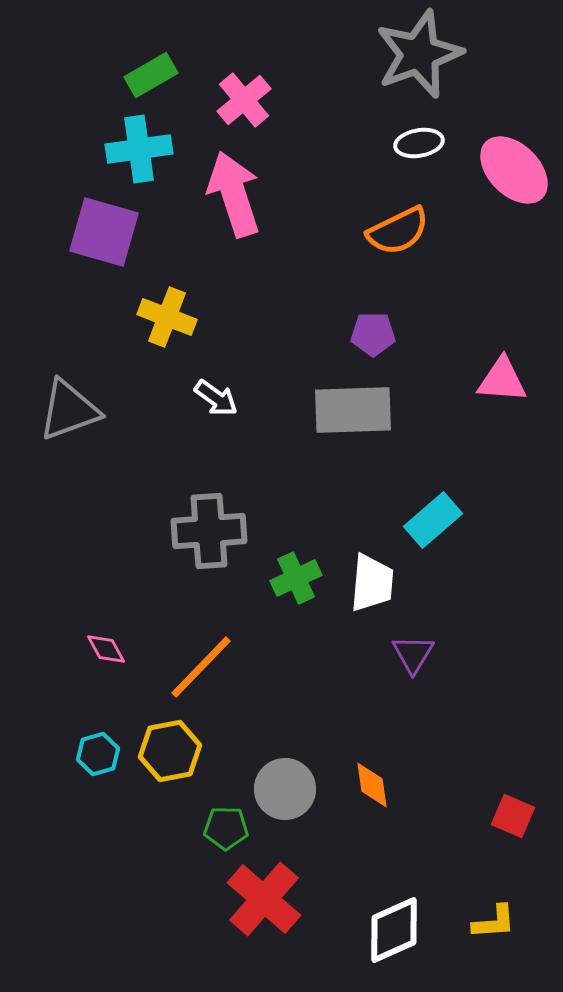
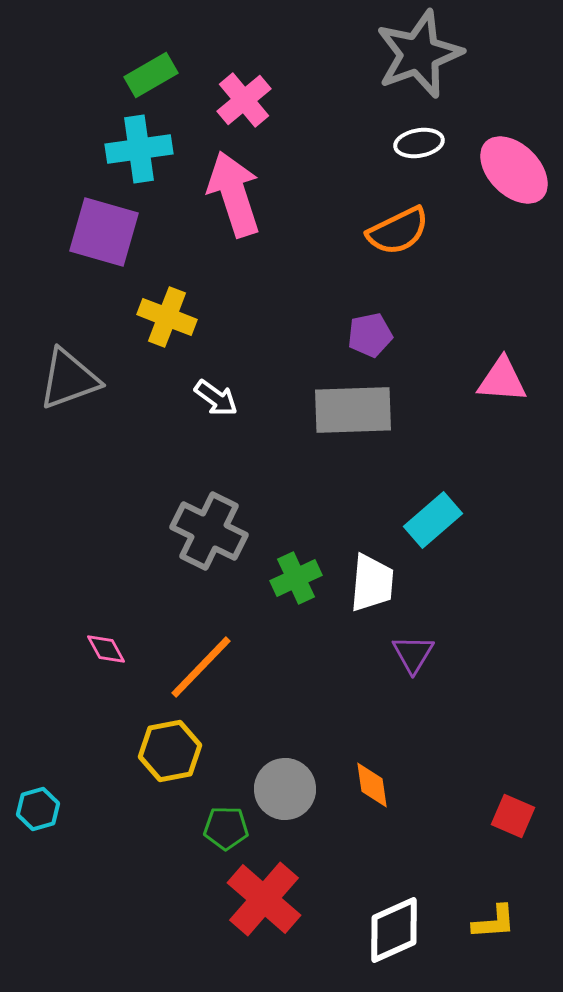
purple pentagon: moved 3 px left, 1 px down; rotated 12 degrees counterclockwise
gray triangle: moved 31 px up
gray cross: rotated 30 degrees clockwise
cyan hexagon: moved 60 px left, 55 px down
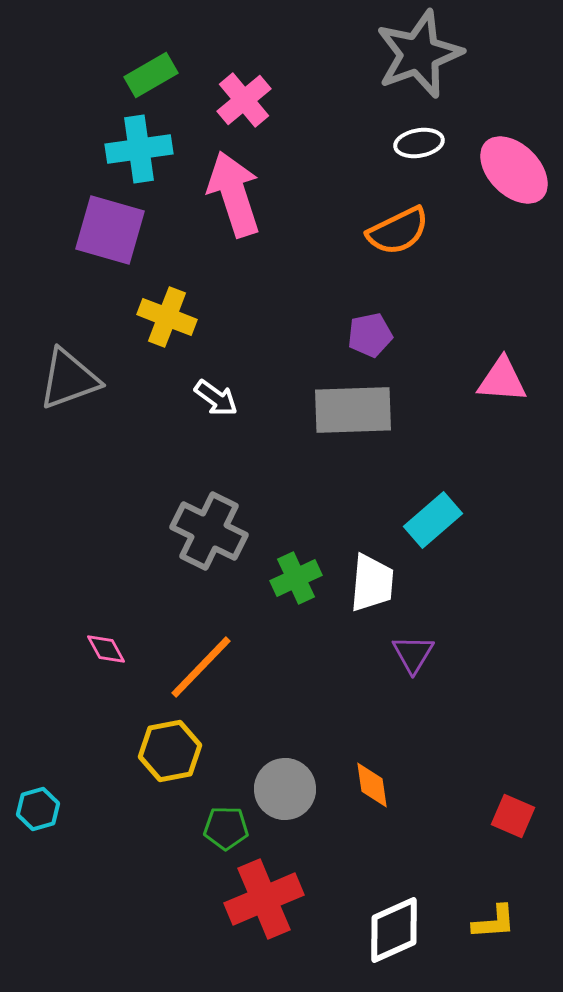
purple square: moved 6 px right, 2 px up
red cross: rotated 26 degrees clockwise
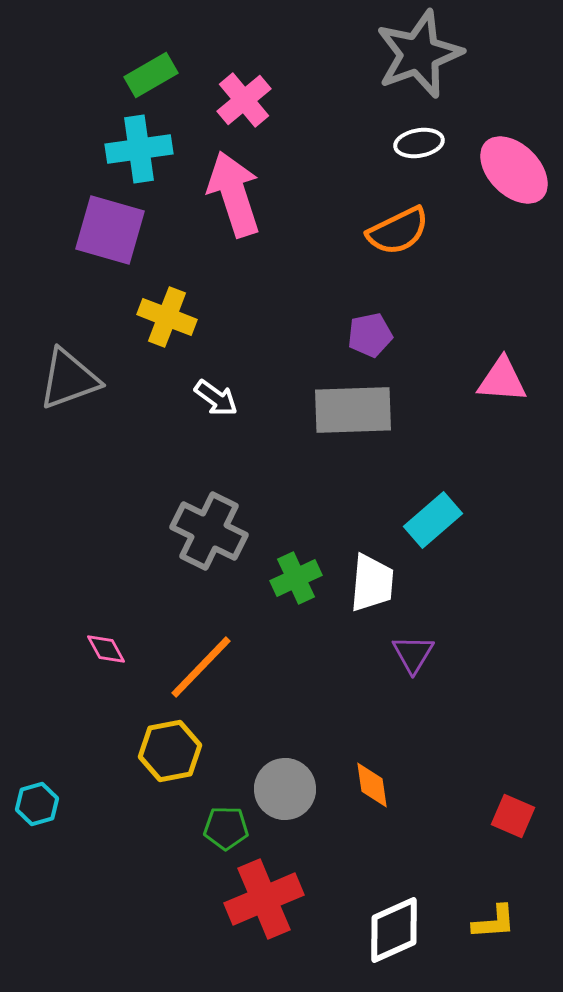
cyan hexagon: moved 1 px left, 5 px up
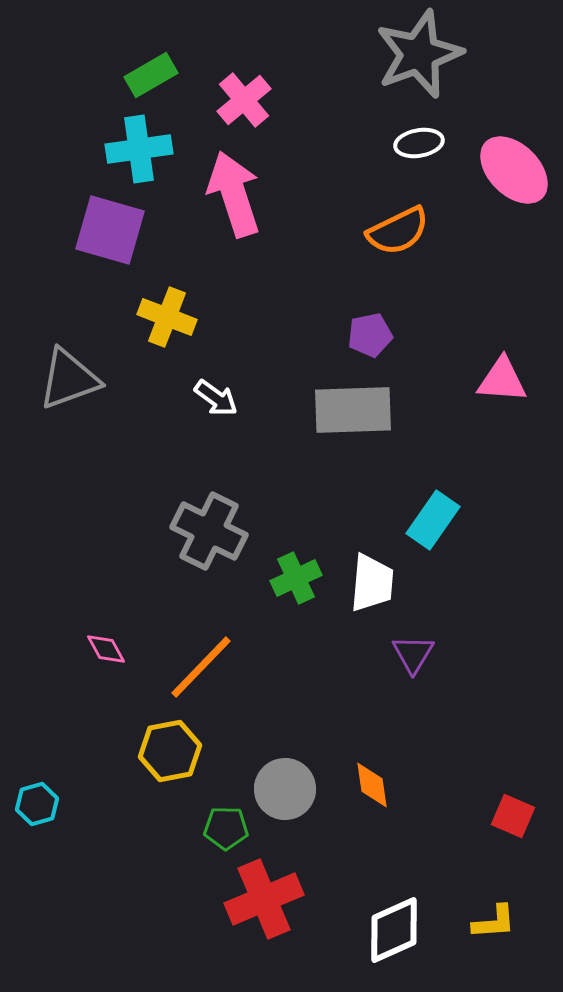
cyan rectangle: rotated 14 degrees counterclockwise
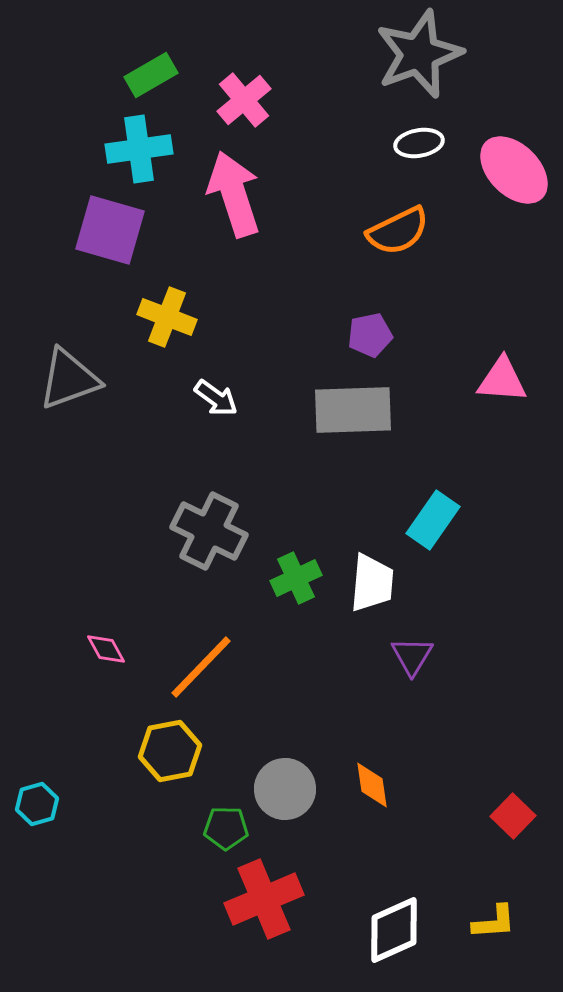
purple triangle: moved 1 px left, 2 px down
red square: rotated 21 degrees clockwise
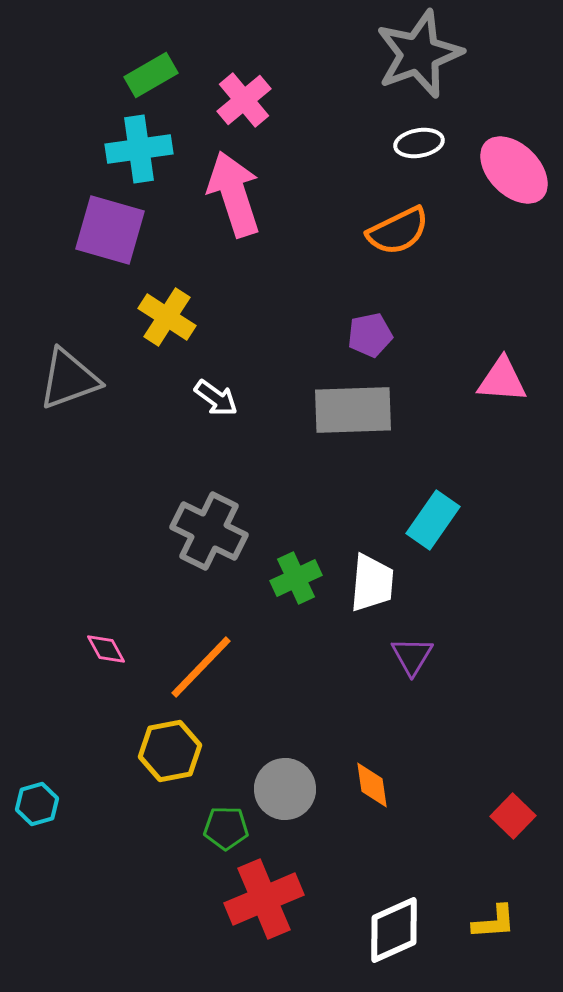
yellow cross: rotated 12 degrees clockwise
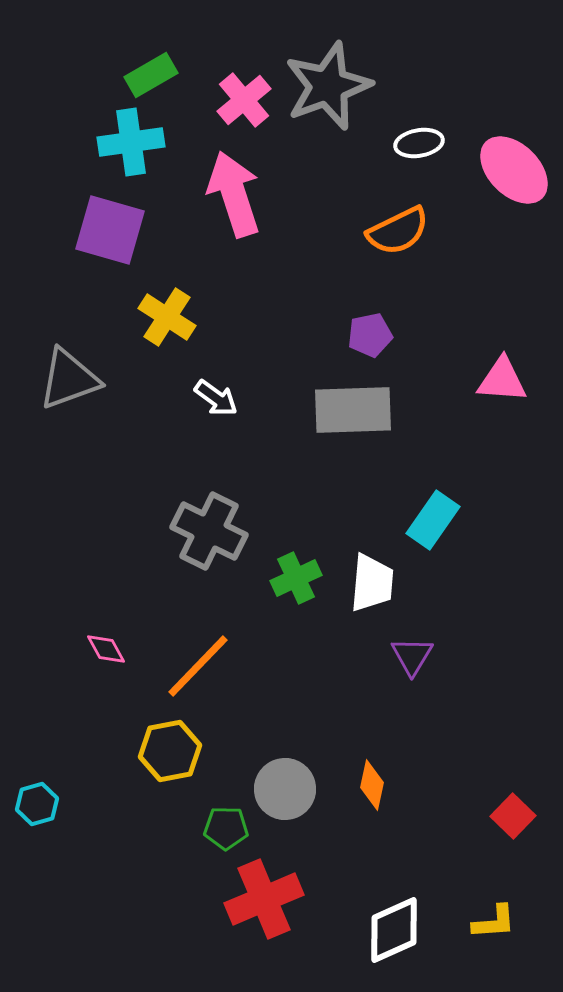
gray star: moved 91 px left, 32 px down
cyan cross: moved 8 px left, 7 px up
orange line: moved 3 px left, 1 px up
orange diamond: rotated 21 degrees clockwise
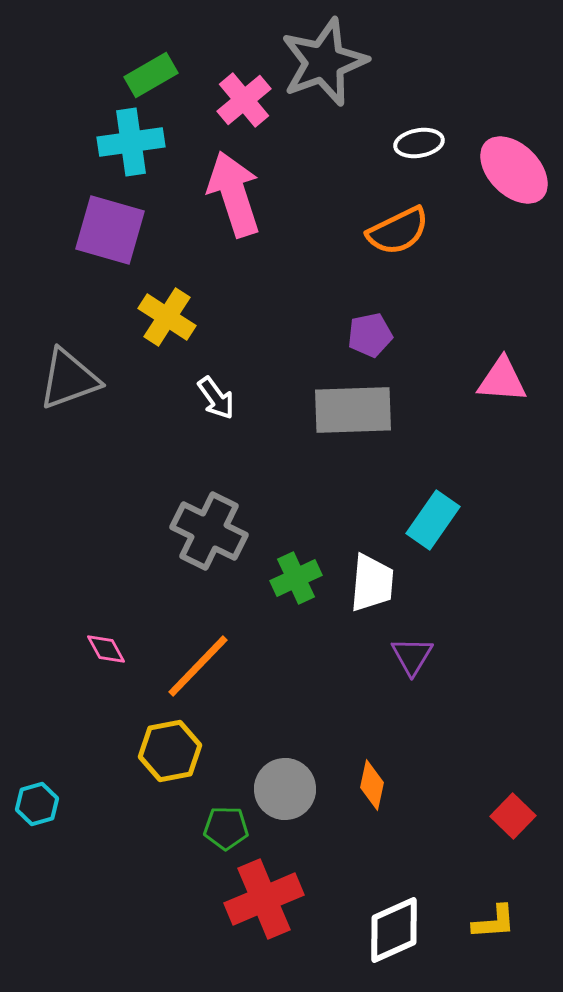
gray star: moved 4 px left, 24 px up
white arrow: rotated 18 degrees clockwise
